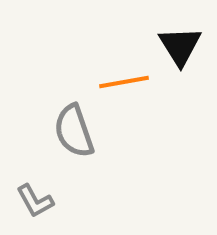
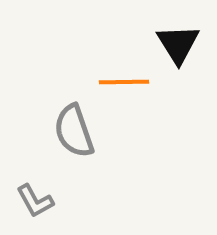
black triangle: moved 2 px left, 2 px up
orange line: rotated 9 degrees clockwise
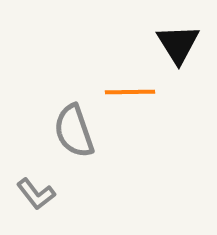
orange line: moved 6 px right, 10 px down
gray L-shape: moved 1 px right, 7 px up; rotated 9 degrees counterclockwise
